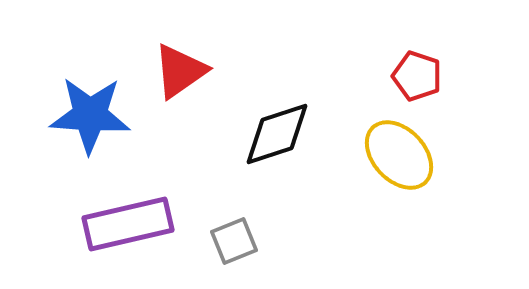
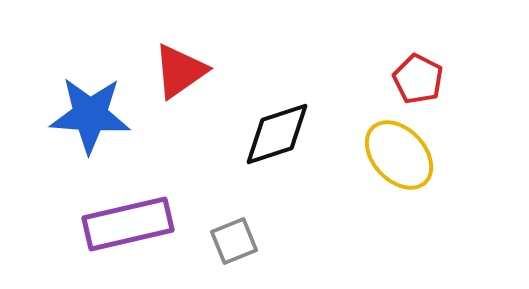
red pentagon: moved 1 px right, 3 px down; rotated 9 degrees clockwise
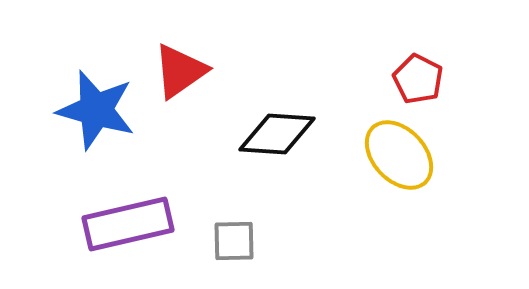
blue star: moved 6 px right, 5 px up; rotated 12 degrees clockwise
black diamond: rotated 22 degrees clockwise
gray square: rotated 21 degrees clockwise
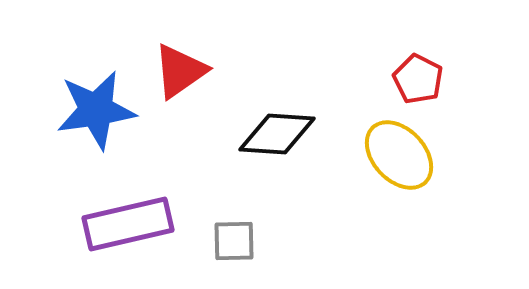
blue star: rotated 24 degrees counterclockwise
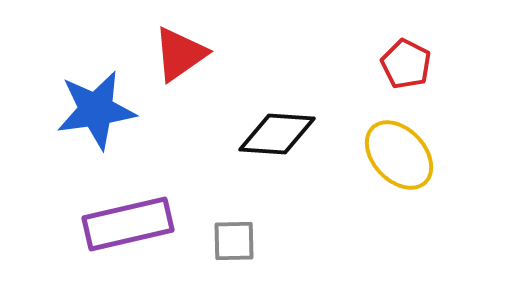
red triangle: moved 17 px up
red pentagon: moved 12 px left, 15 px up
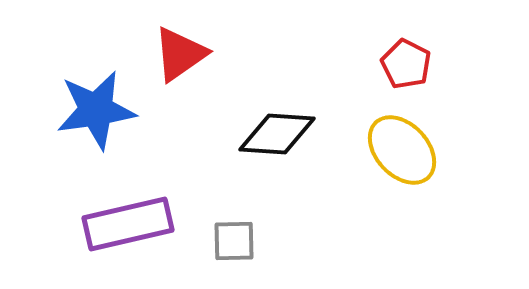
yellow ellipse: moved 3 px right, 5 px up
